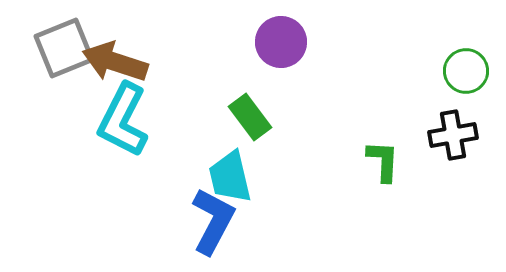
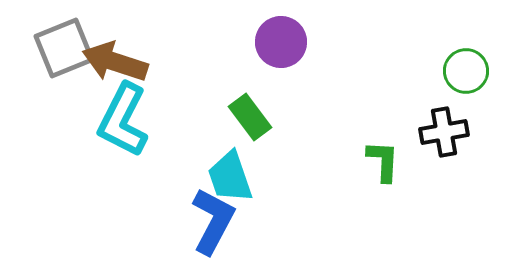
black cross: moved 9 px left, 3 px up
cyan trapezoid: rotated 6 degrees counterclockwise
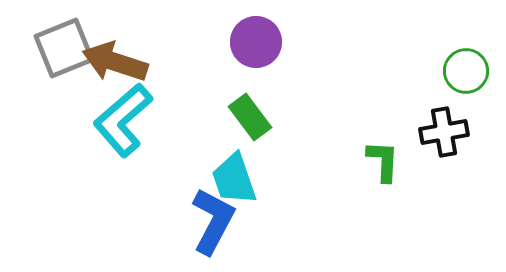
purple circle: moved 25 px left
cyan L-shape: rotated 22 degrees clockwise
cyan trapezoid: moved 4 px right, 2 px down
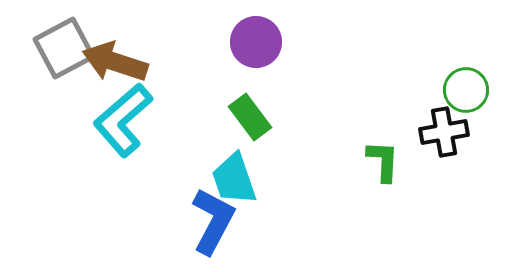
gray square: rotated 6 degrees counterclockwise
green circle: moved 19 px down
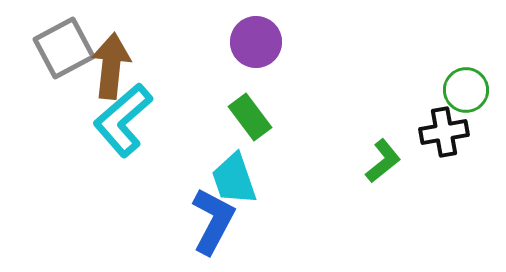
brown arrow: moved 4 px left, 4 px down; rotated 78 degrees clockwise
green L-shape: rotated 48 degrees clockwise
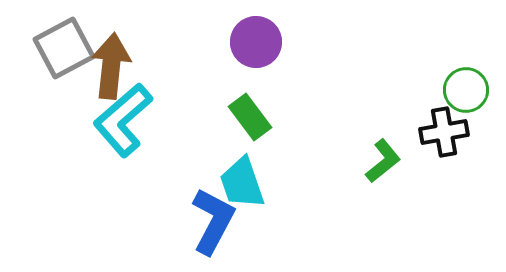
cyan trapezoid: moved 8 px right, 4 px down
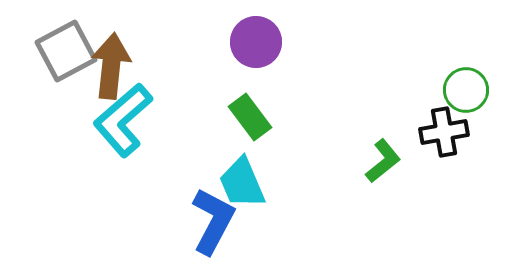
gray square: moved 2 px right, 3 px down
cyan trapezoid: rotated 4 degrees counterclockwise
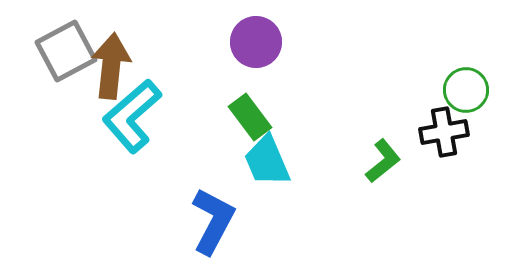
cyan L-shape: moved 9 px right, 4 px up
cyan trapezoid: moved 25 px right, 22 px up
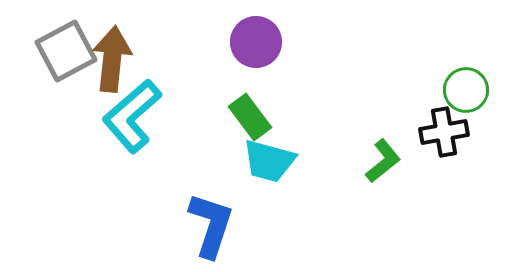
brown arrow: moved 1 px right, 7 px up
cyan trapezoid: moved 2 px right; rotated 52 degrees counterclockwise
blue L-shape: moved 2 px left, 4 px down; rotated 10 degrees counterclockwise
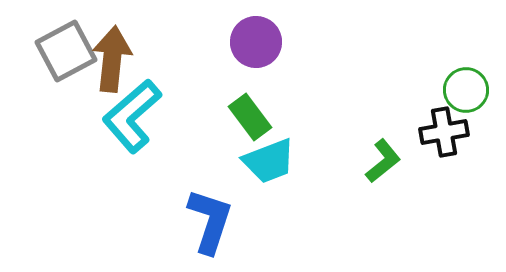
cyan trapezoid: rotated 36 degrees counterclockwise
blue L-shape: moved 1 px left, 4 px up
